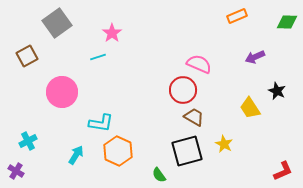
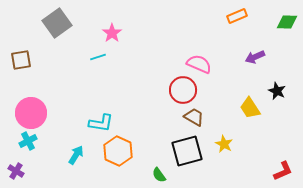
brown square: moved 6 px left, 4 px down; rotated 20 degrees clockwise
pink circle: moved 31 px left, 21 px down
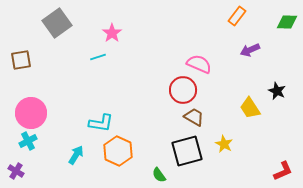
orange rectangle: rotated 30 degrees counterclockwise
purple arrow: moved 5 px left, 7 px up
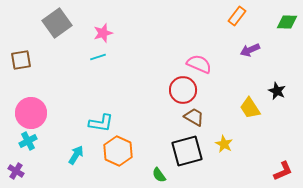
pink star: moved 9 px left; rotated 18 degrees clockwise
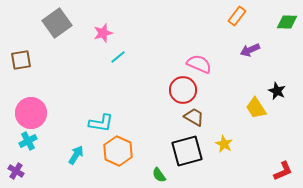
cyan line: moved 20 px right; rotated 21 degrees counterclockwise
yellow trapezoid: moved 6 px right
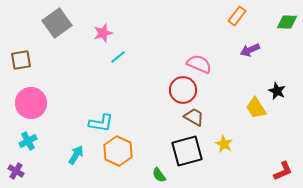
pink circle: moved 10 px up
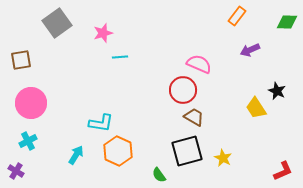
cyan line: moved 2 px right; rotated 35 degrees clockwise
yellow star: moved 1 px left, 14 px down
